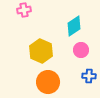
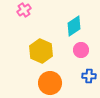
pink cross: rotated 24 degrees counterclockwise
orange circle: moved 2 px right, 1 px down
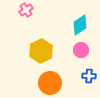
pink cross: moved 2 px right
cyan diamond: moved 6 px right, 1 px up
yellow hexagon: rotated 10 degrees clockwise
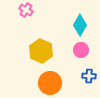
pink cross: rotated 24 degrees counterclockwise
cyan diamond: rotated 25 degrees counterclockwise
yellow hexagon: rotated 10 degrees counterclockwise
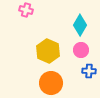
pink cross: rotated 16 degrees counterclockwise
yellow hexagon: moved 7 px right
blue cross: moved 5 px up
orange circle: moved 1 px right
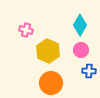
pink cross: moved 20 px down
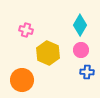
yellow hexagon: moved 2 px down
blue cross: moved 2 px left, 1 px down
orange circle: moved 29 px left, 3 px up
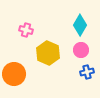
blue cross: rotated 16 degrees counterclockwise
orange circle: moved 8 px left, 6 px up
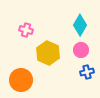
orange circle: moved 7 px right, 6 px down
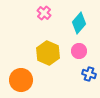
cyan diamond: moved 1 px left, 2 px up; rotated 10 degrees clockwise
pink cross: moved 18 px right, 17 px up; rotated 24 degrees clockwise
pink circle: moved 2 px left, 1 px down
blue cross: moved 2 px right, 2 px down; rotated 32 degrees clockwise
